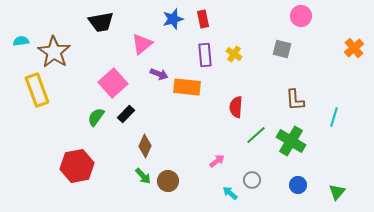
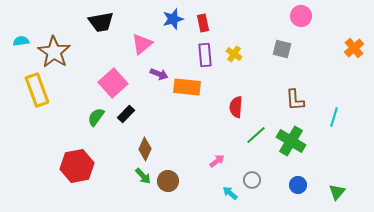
red rectangle: moved 4 px down
brown diamond: moved 3 px down
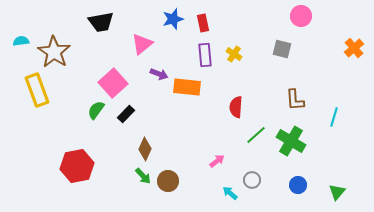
green semicircle: moved 7 px up
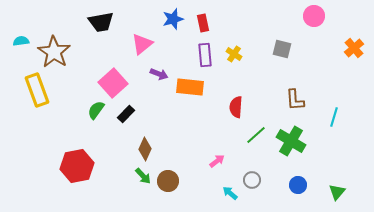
pink circle: moved 13 px right
orange rectangle: moved 3 px right
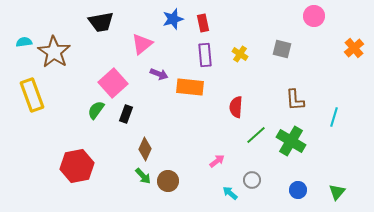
cyan semicircle: moved 3 px right, 1 px down
yellow cross: moved 6 px right
yellow rectangle: moved 5 px left, 5 px down
black rectangle: rotated 24 degrees counterclockwise
blue circle: moved 5 px down
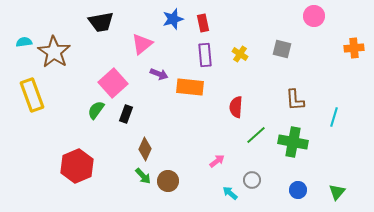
orange cross: rotated 36 degrees clockwise
green cross: moved 2 px right, 1 px down; rotated 20 degrees counterclockwise
red hexagon: rotated 12 degrees counterclockwise
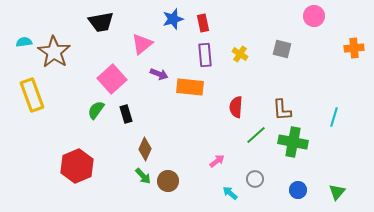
pink square: moved 1 px left, 4 px up
brown L-shape: moved 13 px left, 10 px down
black rectangle: rotated 36 degrees counterclockwise
gray circle: moved 3 px right, 1 px up
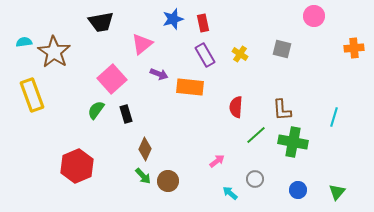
purple rectangle: rotated 25 degrees counterclockwise
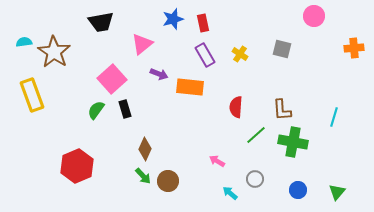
black rectangle: moved 1 px left, 5 px up
pink arrow: rotated 112 degrees counterclockwise
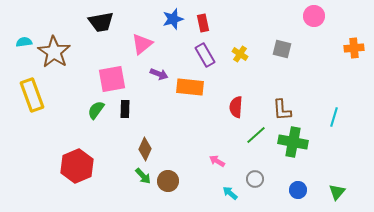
pink square: rotated 32 degrees clockwise
black rectangle: rotated 18 degrees clockwise
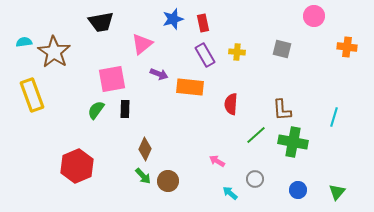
orange cross: moved 7 px left, 1 px up; rotated 12 degrees clockwise
yellow cross: moved 3 px left, 2 px up; rotated 28 degrees counterclockwise
red semicircle: moved 5 px left, 3 px up
